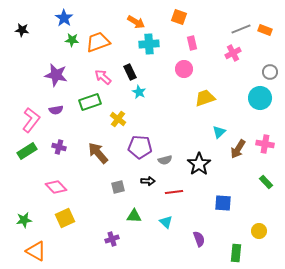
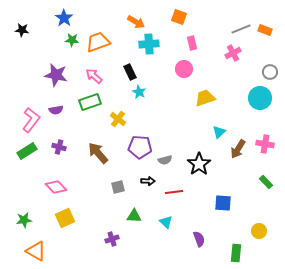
pink arrow at (103, 77): moved 9 px left, 1 px up
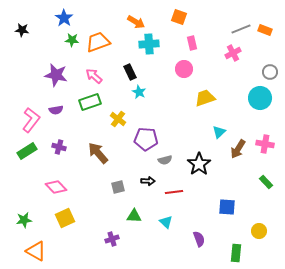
purple pentagon at (140, 147): moved 6 px right, 8 px up
blue square at (223, 203): moved 4 px right, 4 px down
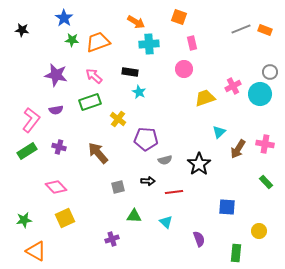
pink cross at (233, 53): moved 33 px down
black rectangle at (130, 72): rotated 56 degrees counterclockwise
cyan circle at (260, 98): moved 4 px up
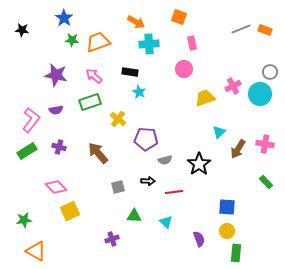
yellow square at (65, 218): moved 5 px right, 7 px up
yellow circle at (259, 231): moved 32 px left
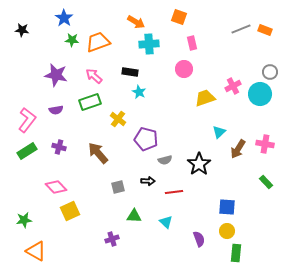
pink L-shape at (31, 120): moved 4 px left
purple pentagon at (146, 139): rotated 10 degrees clockwise
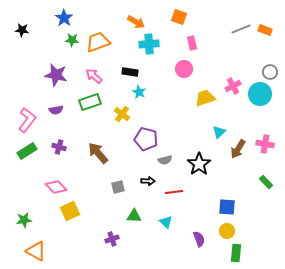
yellow cross at (118, 119): moved 4 px right, 5 px up
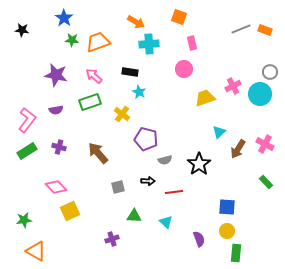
pink cross at (265, 144): rotated 18 degrees clockwise
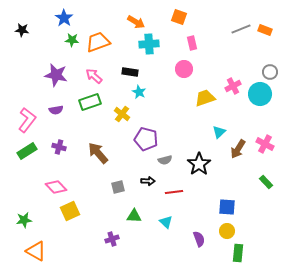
green rectangle at (236, 253): moved 2 px right
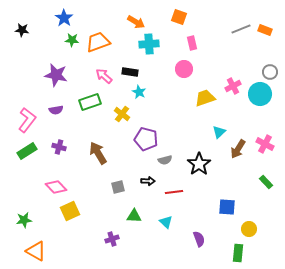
pink arrow at (94, 76): moved 10 px right
brown arrow at (98, 153): rotated 10 degrees clockwise
yellow circle at (227, 231): moved 22 px right, 2 px up
